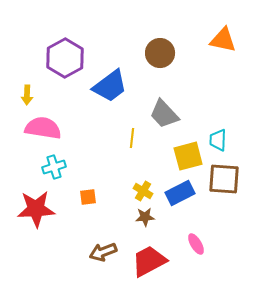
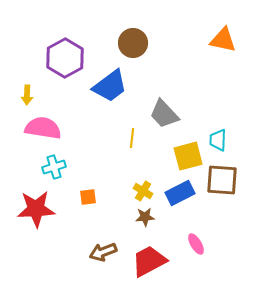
brown circle: moved 27 px left, 10 px up
brown square: moved 2 px left, 1 px down
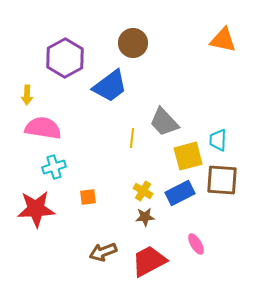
gray trapezoid: moved 8 px down
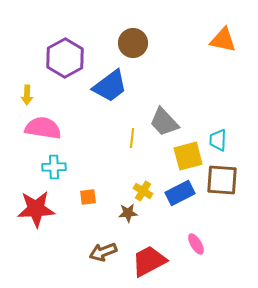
cyan cross: rotated 15 degrees clockwise
brown star: moved 17 px left, 4 px up
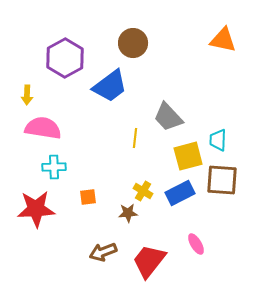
gray trapezoid: moved 4 px right, 5 px up
yellow line: moved 3 px right
red trapezoid: rotated 24 degrees counterclockwise
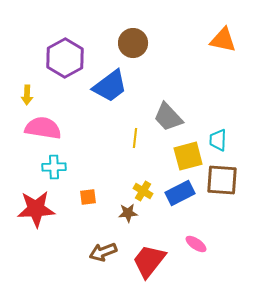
pink ellipse: rotated 25 degrees counterclockwise
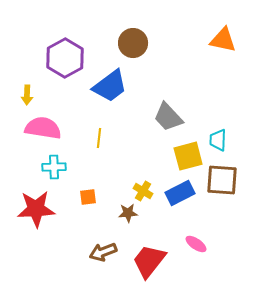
yellow line: moved 36 px left
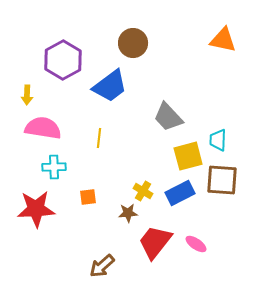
purple hexagon: moved 2 px left, 2 px down
brown arrow: moved 1 px left, 14 px down; rotated 20 degrees counterclockwise
red trapezoid: moved 6 px right, 19 px up
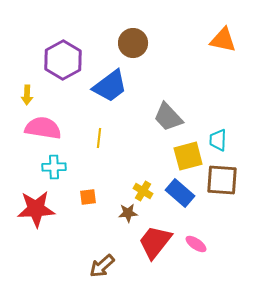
blue rectangle: rotated 68 degrees clockwise
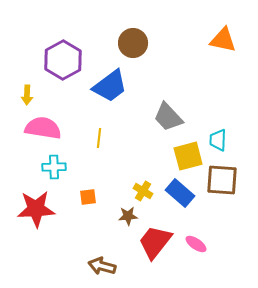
brown star: moved 3 px down
brown arrow: rotated 56 degrees clockwise
